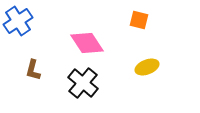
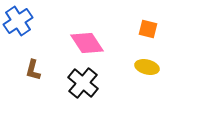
orange square: moved 9 px right, 9 px down
yellow ellipse: rotated 35 degrees clockwise
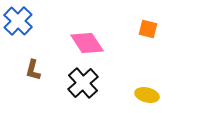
blue cross: rotated 12 degrees counterclockwise
yellow ellipse: moved 28 px down
black cross: rotated 8 degrees clockwise
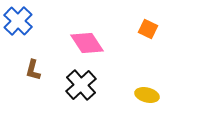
orange square: rotated 12 degrees clockwise
black cross: moved 2 px left, 2 px down
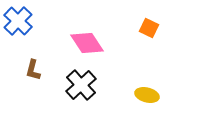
orange square: moved 1 px right, 1 px up
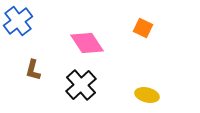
blue cross: rotated 8 degrees clockwise
orange square: moved 6 px left
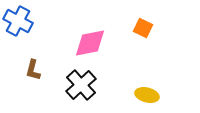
blue cross: rotated 24 degrees counterclockwise
pink diamond: moved 3 px right; rotated 68 degrees counterclockwise
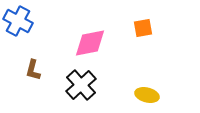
orange square: rotated 36 degrees counterclockwise
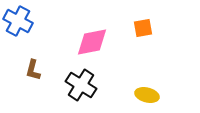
pink diamond: moved 2 px right, 1 px up
black cross: rotated 16 degrees counterclockwise
